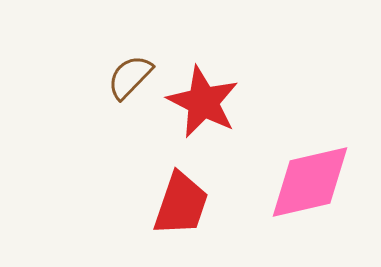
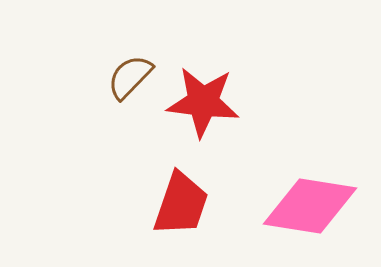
red star: rotated 20 degrees counterclockwise
pink diamond: moved 24 px down; rotated 22 degrees clockwise
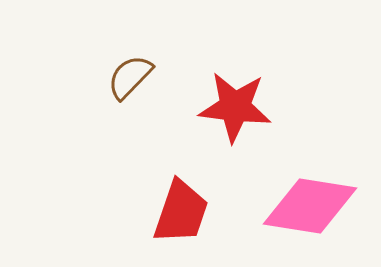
red star: moved 32 px right, 5 px down
red trapezoid: moved 8 px down
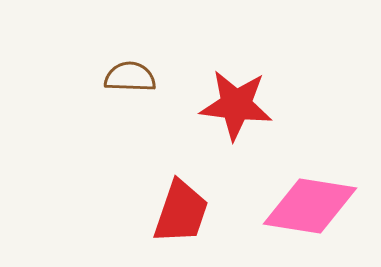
brown semicircle: rotated 48 degrees clockwise
red star: moved 1 px right, 2 px up
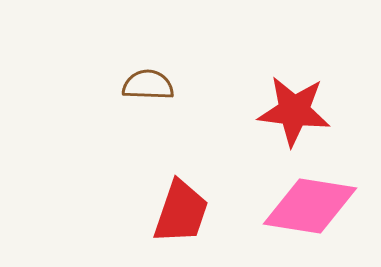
brown semicircle: moved 18 px right, 8 px down
red star: moved 58 px right, 6 px down
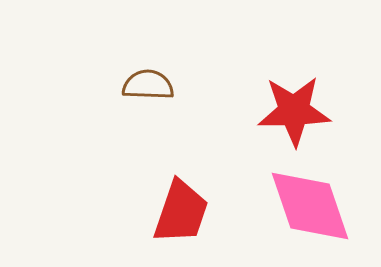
red star: rotated 8 degrees counterclockwise
pink diamond: rotated 62 degrees clockwise
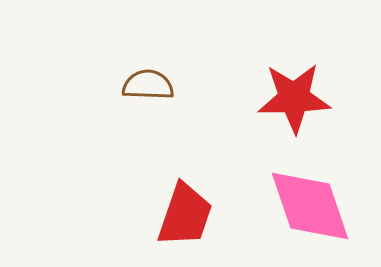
red star: moved 13 px up
red trapezoid: moved 4 px right, 3 px down
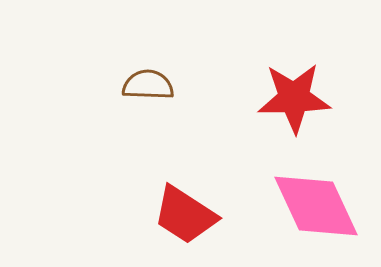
pink diamond: moved 6 px right; rotated 6 degrees counterclockwise
red trapezoid: rotated 104 degrees clockwise
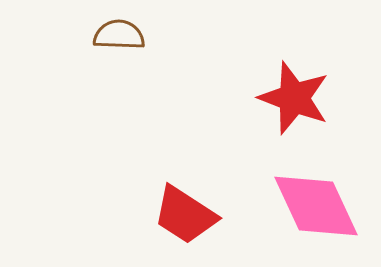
brown semicircle: moved 29 px left, 50 px up
red star: rotated 22 degrees clockwise
